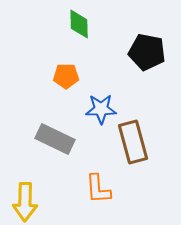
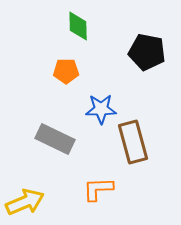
green diamond: moved 1 px left, 2 px down
orange pentagon: moved 5 px up
orange L-shape: rotated 92 degrees clockwise
yellow arrow: rotated 114 degrees counterclockwise
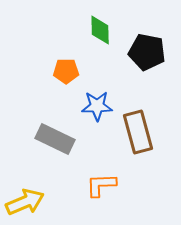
green diamond: moved 22 px right, 4 px down
blue star: moved 4 px left, 3 px up
brown rectangle: moved 5 px right, 10 px up
orange L-shape: moved 3 px right, 4 px up
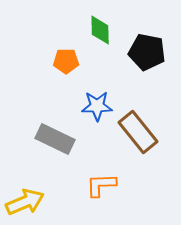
orange pentagon: moved 10 px up
brown rectangle: rotated 24 degrees counterclockwise
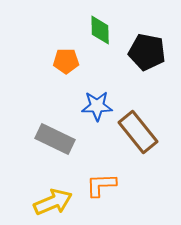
yellow arrow: moved 28 px right
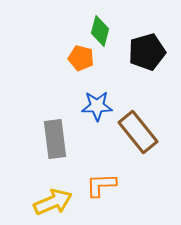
green diamond: moved 1 px down; rotated 16 degrees clockwise
black pentagon: rotated 27 degrees counterclockwise
orange pentagon: moved 15 px right, 3 px up; rotated 15 degrees clockwise
gray rectangle: rotated 57 degrees clockwise
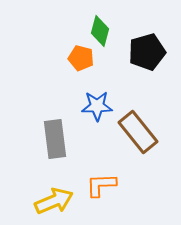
yellow arrow: moved 1 px right, 1 px up
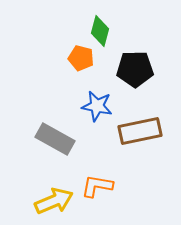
black pentagon: moved 12 px left, 17 px down; rotated 15 degrees clockwise
blue star: rotated 12 degrees clockwise
brown rectangle: moved 2 px right, 1 px up; rotated 63 degrees counterclockwise
gray rectangle: rotated 54 degrees counterclockwise
orange L-shape: moved 4 px left, 1 px down; rotated 12 degrees clockwise
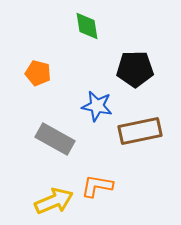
green diamond: moved 13 px left, 5 px up; rotated 24 degrees counterclockwise
orange pentagon: moved 43 px left, 15 px down
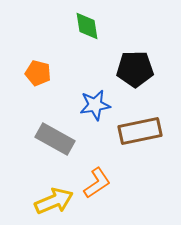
blue star: moved 2 px left, 1 px up; rotated 20 degrees counterclockwise
orange L-shape: moved 3 px up; rotated 136 degrees clockwise
